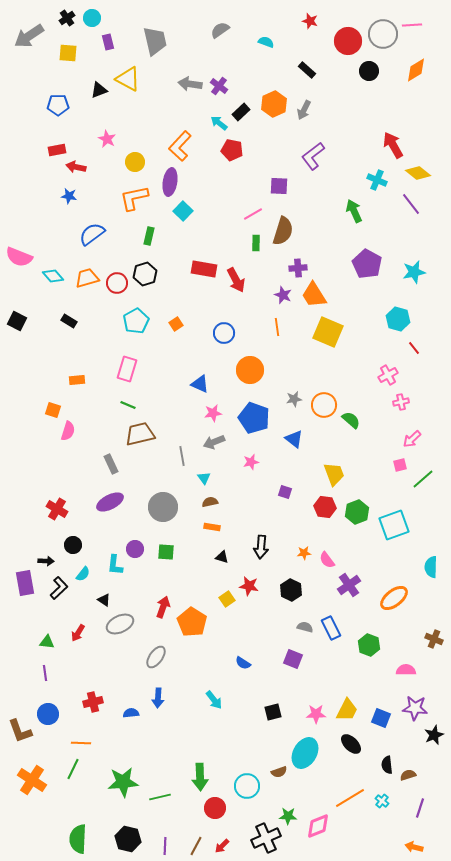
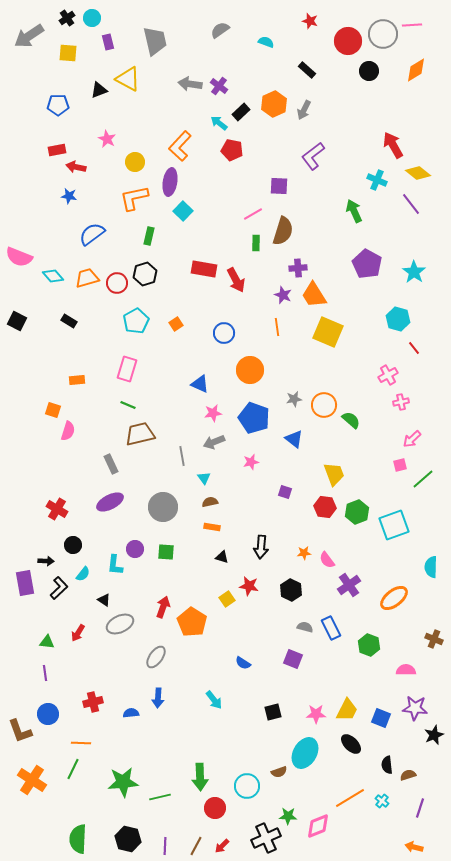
cyan star at (414, 272): rotated 25 degrees counterclockwise
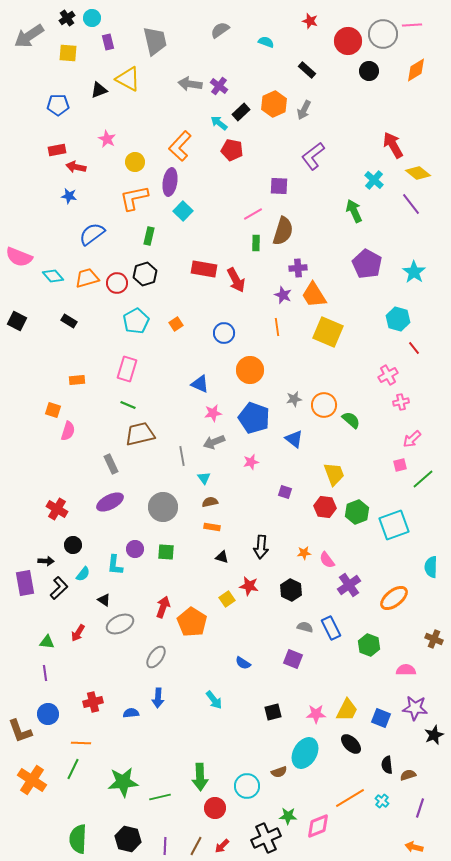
cyan cross at (377, 180): moved 3 px left; rotated 18 degrees clockwise
